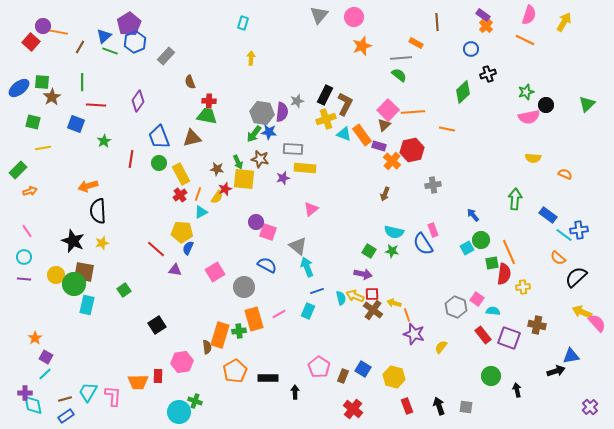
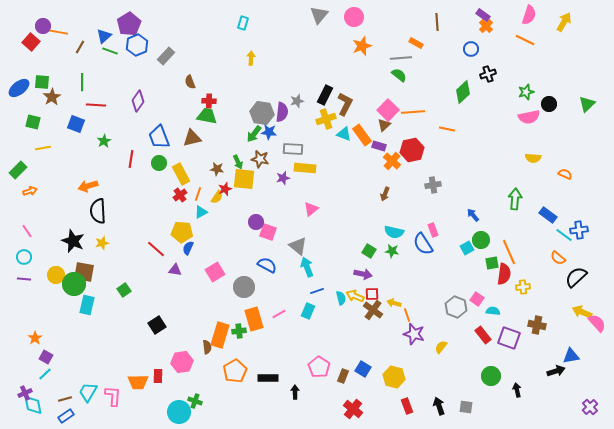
blue hexagon at (135, 42): moved 2 px right, 3 px down
black circle at (546, 105): moved 3 px right, 1 px up
purple cross at (25, 393): rotated 24 degrees counterclockwise
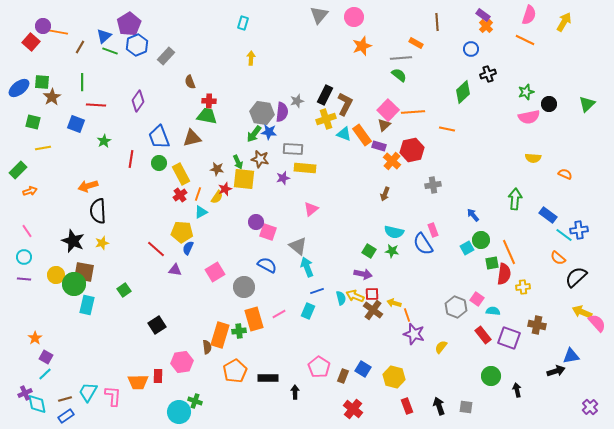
cyan diamond at (33, 405): moved 4 px right, 1 px up
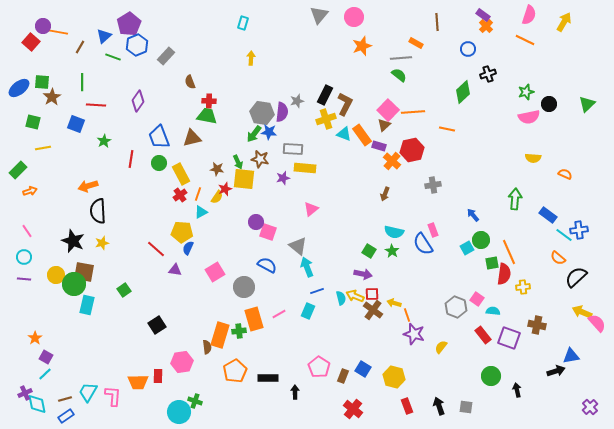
blue circle at (471, 49): moved 3 px left
green line at (110, 51): moved 3 px right, 6 px down
green star at (392, 251): rotated 24 degrees clockwise
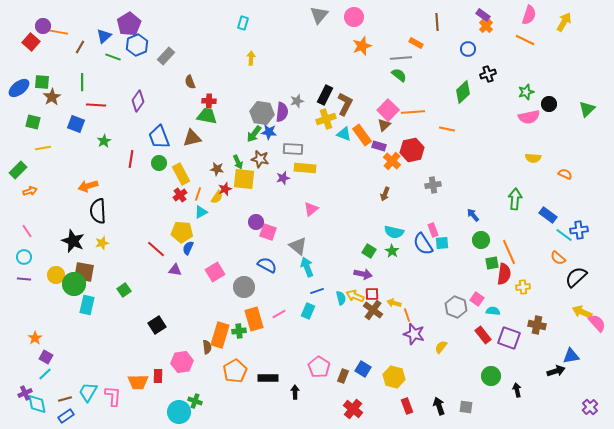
green triangle at (587, 104): moved 5 px down
cyan square at (467, 248): moved 25 px left, 5 px up; rotated 24 degrees clockwise
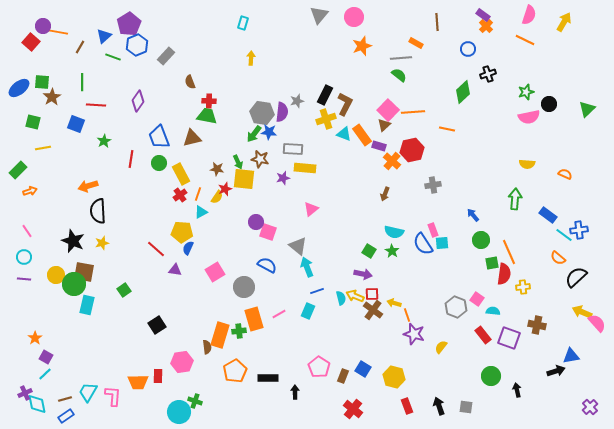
yellow semicircle at (533, 158): moved 6 px left, 6 px down
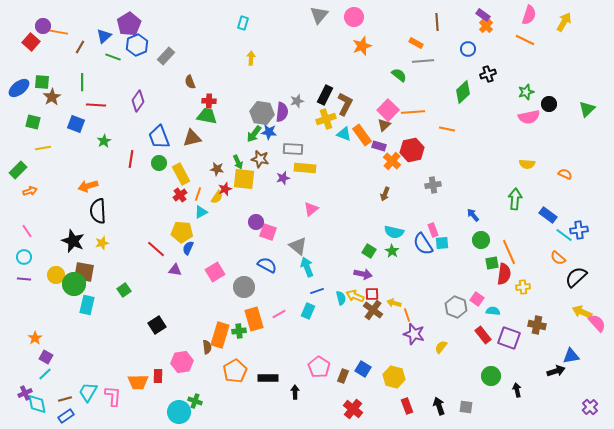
gray line at (401, 58): moved 22 px right, 3 px down
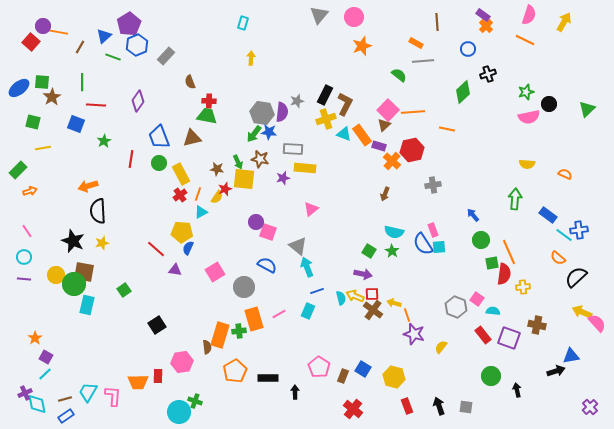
cyan square at (442, 243): moved 3 px left, 4 px down
